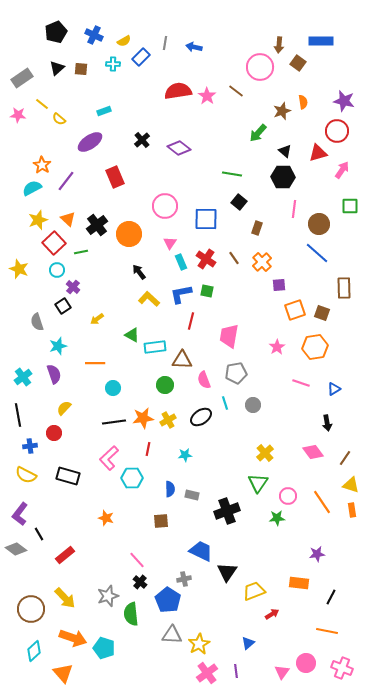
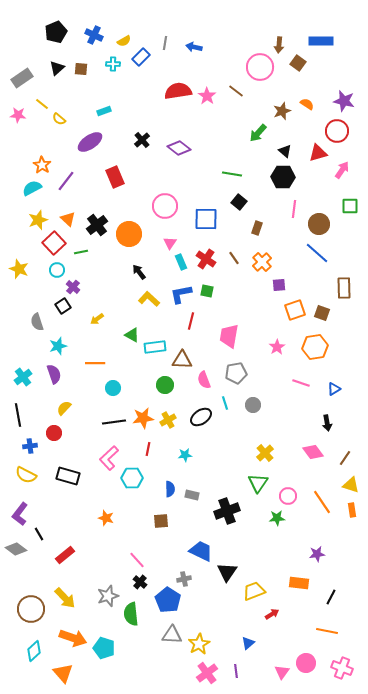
orange semicircle at (303, 102): moved 4 px right, 2 px down; rotated 48 degrees counterclockwise
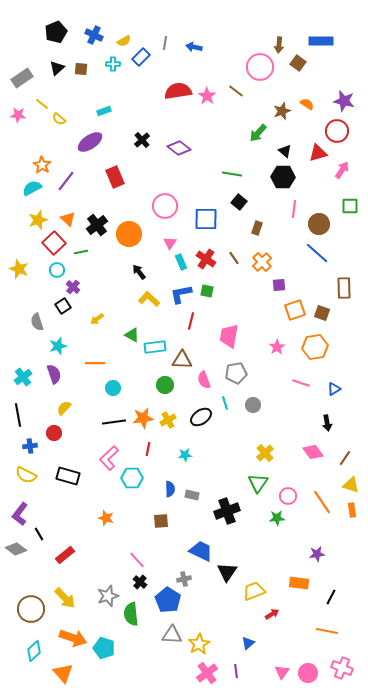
pink circle at (306, 663): moved 2 px right, 10 px down
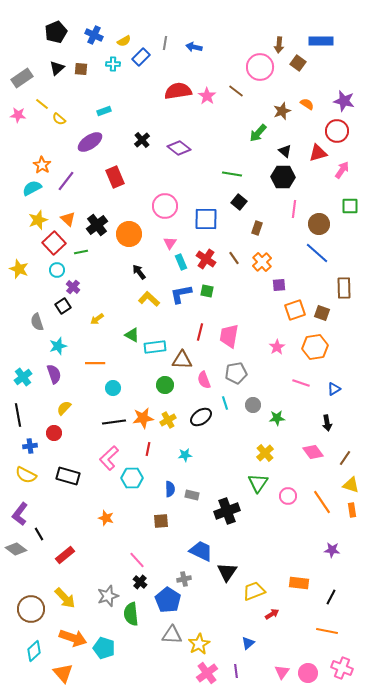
red line at (191, 321): moved 9 px right, 11 px down
green star at (277, 518): moved 100 px up
purple star at (317, 554): moved 15 px right, 4 px up; rotated 14 degrees clockwise
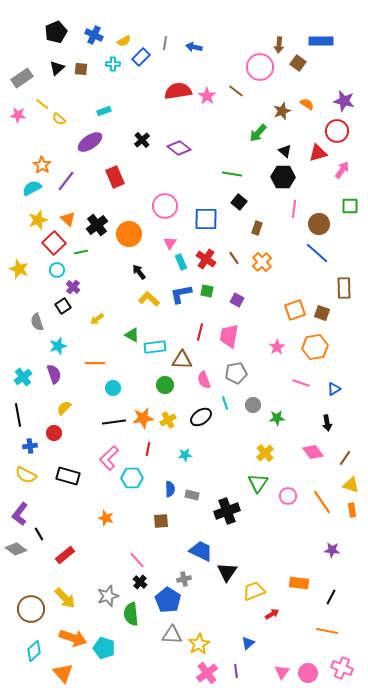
purple square at (279, 285): moved 42 px left, 15 px down; rotated 32 degrees clockwise
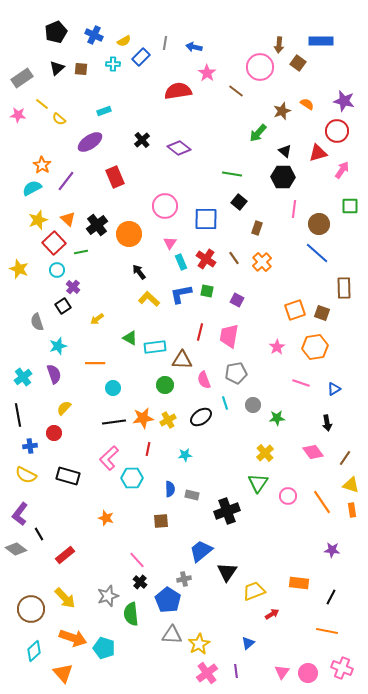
pink star at (207, 96): moved 23 px up
green triangle at (132, 335): moved 2 px left, 3 px down
blue trapezoid at (201, 551): rotated 65 degrees counterclockwise
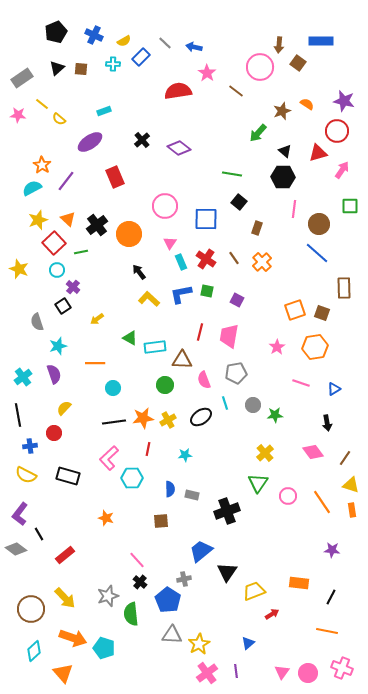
gray line at (165, 43): rotated 56 degrees counterclockwise
green star at (277, 418): moved 2 px left, 3 px up
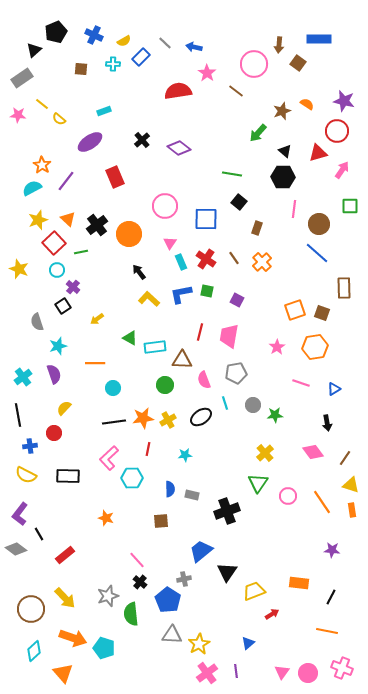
blue rectangle at (321, 41): moved 2 px left, 2 px up
pink circle at (260, 67): moved 6 px left, 3 px up
black triangle at (57, 68): moved 23 px left, 18 px up
black rectangle at (68, 476): rotated 15 degrees counterclockwise
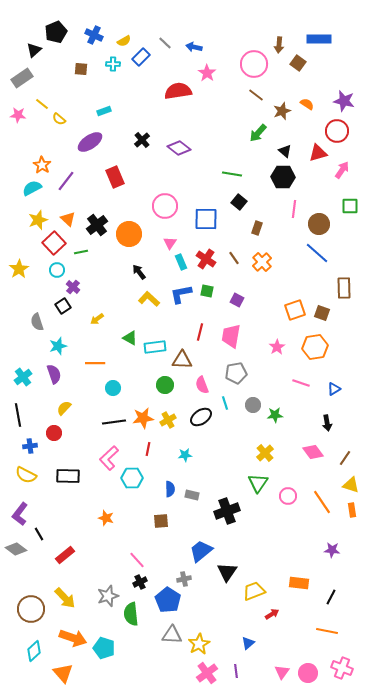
brown line at (236, 91): moved 20 px right, 4 px down
yellow star at (19, 269): rotated 18 degrees clockwise
pink trapezoid at (229, 336): moved 2 px right
pink semicircle at (204, 380): moved 2 px left, 5 px down
black cross at (140, 582): rotated 24 degrees clockwise
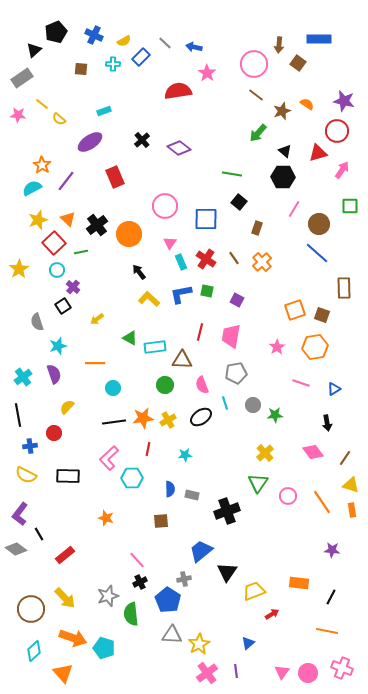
pink line at (294, 209): rotated 24 degrees clockwise
brown square at (322, 313): moved 2 px down
yellow semicircle at (64, 408): moved 3 px right, 1 px up
